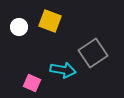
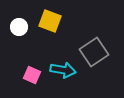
gray square: moved 1 px right, 1 px up
pink square: moved 8 px up
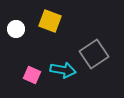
white circle: moved 3 px left, 2 px down
gray square: moved 2 px down
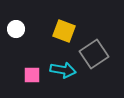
yellow square: moved 14 px right, 10 px down
pink square: rotated 24 degrees counterclockwise
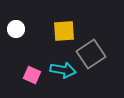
yellow square: rotated 25 degrees counterclockwise
gray square: moved 3 px left
pink square: rotated 24 degrees clockwise
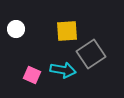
yellow square: moved 3 px right
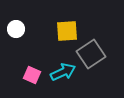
cyan arrow: moved 2 px down; rotated 35 degrees counterclockwise
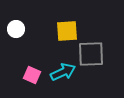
gray square: rotated 32 degrees clockwise
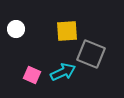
gray square: rotated 24 degrees clockwise
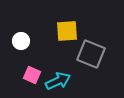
white circle: moved 5 px right, 12 px down
cyan arrow: moved 5 px left, 9 px down
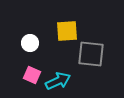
white circle: moved 9 px right, 2 px down
gray square: rotated 16 degrees counterclockwise
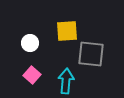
pink square: rotated 18 degrees clockwise
cyan arrow: moved 8 px right; rotated 60 degrees counterclockwise
